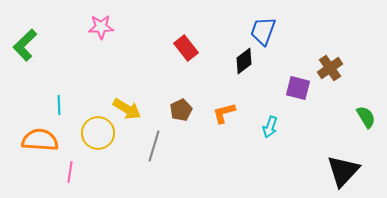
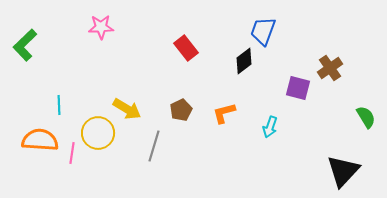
pink line: moved 2 px right, 19 px up
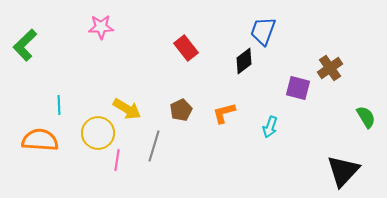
pink line: moved 45 px right, 7 px down
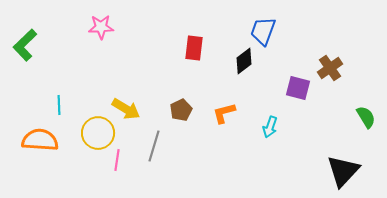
red rectangle: moved 8 px right; rotated 45 degrees clockwise
yellow arrow: moved 1 px left
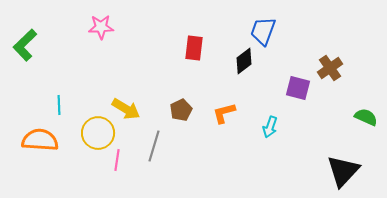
green semicircle: rotated 35 degrees counterclockwise
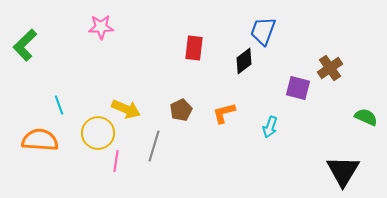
cyan line: rotated 18 degrees counterclockwise
yellow arrow: rotated 8 degrees counterclockwise
pink line: moved 1 px left, 1 px down
black triangle: rotated 12 degrees counterclockwise
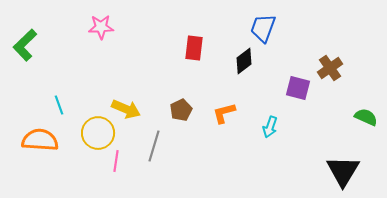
blue trapezoid: moved 3 px up
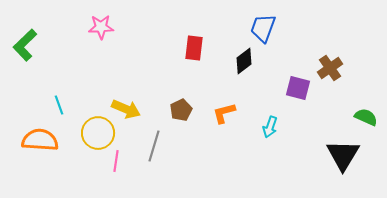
black triangle: moved 16 px up
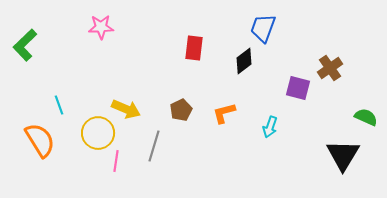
orange semicircle: rotated 54 degrees clockwise
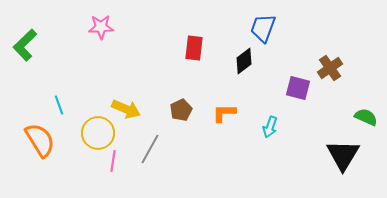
orange L-shape: rotated 15 degrees clockwise
gray line: moved 4 px left, 3 px down; rotated 12 degrees clockwise
pink line: moved 3 px left
